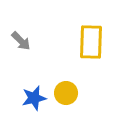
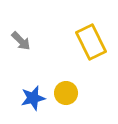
yellow rectangle: rotated 28 degrees counterclockwise
blue star: moved 1 px left
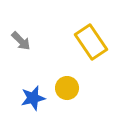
yellow rectangle: rotated 8 degrees counterclockwise
yellow circle: moved 1 px right, 5 px up
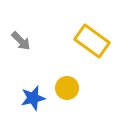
yellow rectangle: moved 1 px right, 1 px up; rotated 20 degrees counterclockwise
